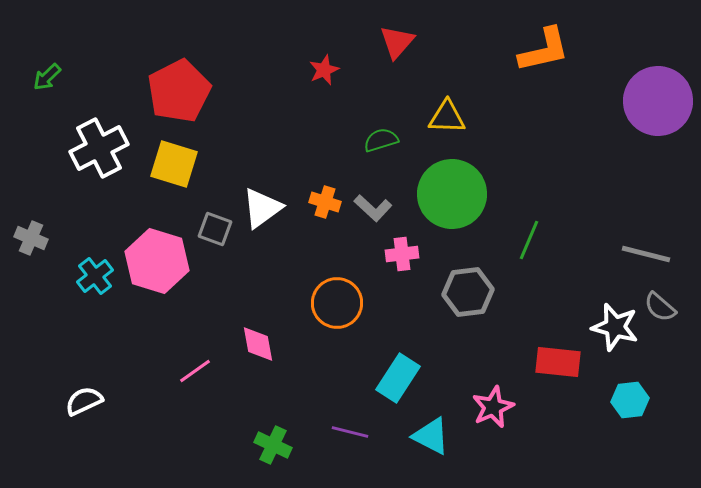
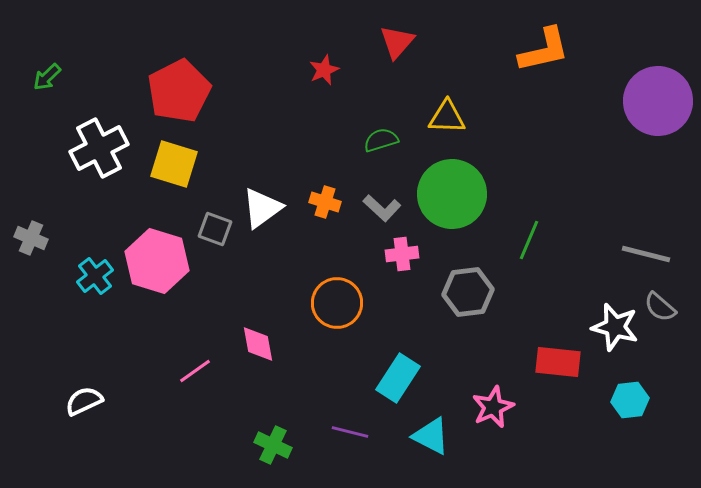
gray L-shape: moved 9 px right
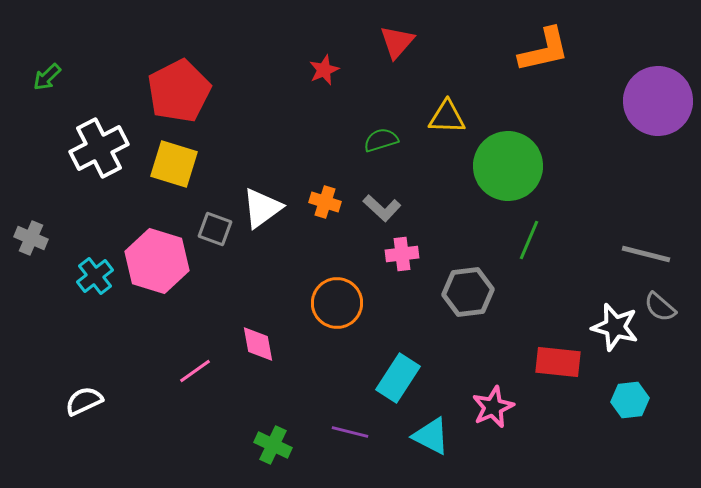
green circle: moved 56 px right, 28 px up
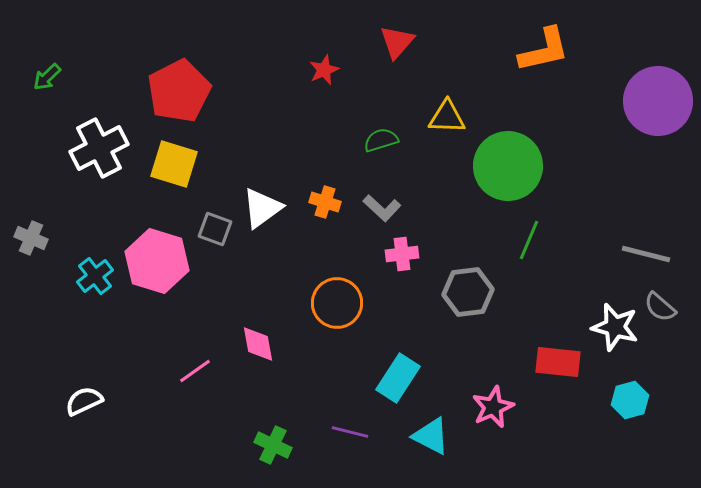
cyan hexagon: rotated 9 degrees counterclockwise
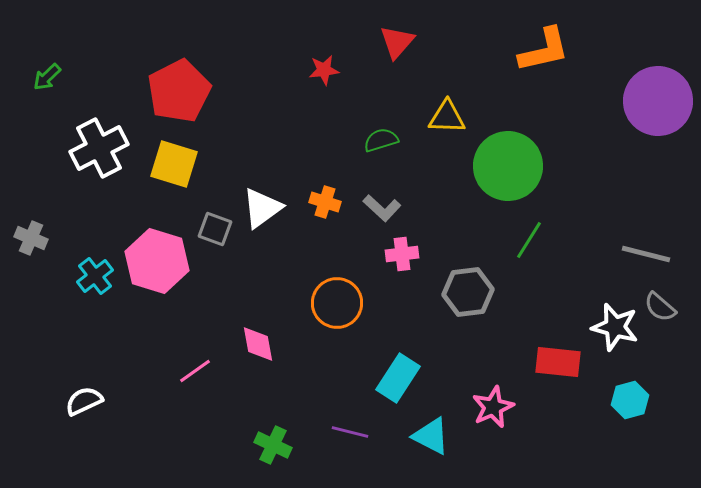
red star: rotated 16 degrees clockwise
green line: rotated 9 degrees clockwise
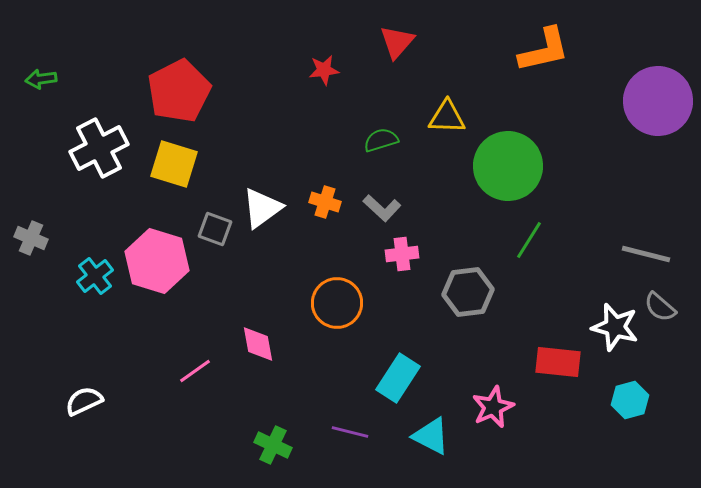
green arrow: moved 6 px left, 2 px down; rotated 36 degrees clockwise
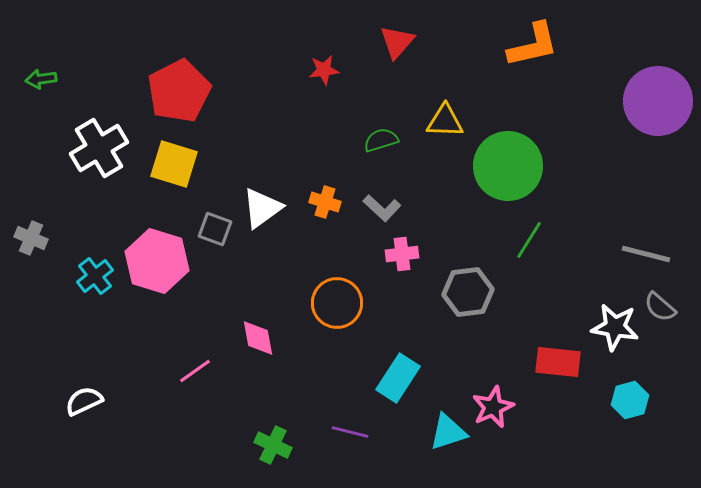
orange L-shape: moved 11 px left, 5 px up
yellow triangle: moved 2 px left, 4 px down
white cross: rotated 4 degrees counterclockwise
white star: rotated 6 degrees counterclockwise
pink diamond: moved 6 px up
cyan triangle: moved 17 px right, 4 px up; rotated 45 degrees counterclockwise
